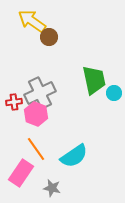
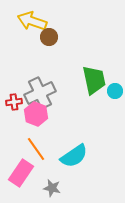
yellow arrow: rotated 16 degrees counterclockwise
cyan circle: moved 1 px right, 2 px up
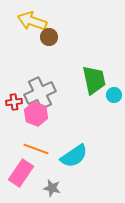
cyan circle: moved 1 px left, 4 px down
orange line: rotated 35 degrees counterclockwise
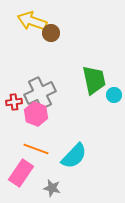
brown circle: moved 2 px right, 4 px up
cyan semicircle: rotated 12 degrees counterclockwise
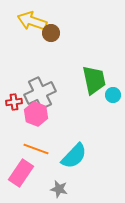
cyan circle: moved 1 px left
gray star: moved 7 px right, 1 px down
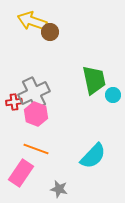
brown circle: moved 1 px left, 1 px up
gray cross: moved 6 px left
cyan semicircle: moved 19 px right
